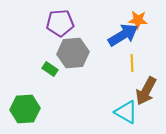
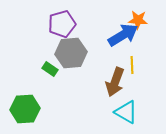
purple pentagon: moved 2 px right, 1 px down; rotated 12 degrees counterclockwise
gray hexagon: moved 2 px left
yellow line: moved 2 px down
brown arrow: moved 31 px left, 9 px up; rotated 8 degrees counterclockwise
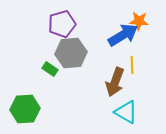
orange star: moved 1 px right, 1 px down
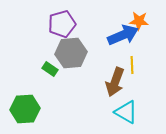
blue arrow: rotated 8 degrees clockwise
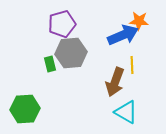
green rectangle: moved 5 px up; rotated 42 degrees clockwise
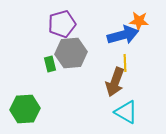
blue arrow: rotated 8 degrees clockwise
yellow line: moved 7 px left, 2 px up
